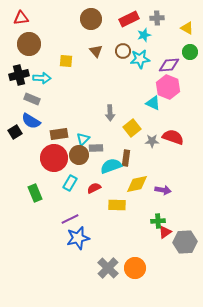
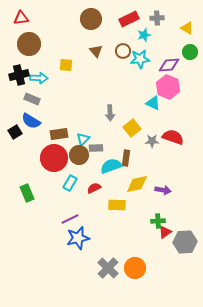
yellow square at (66, 61): moved 4 px down
cyan arrow at (42, 78): moved 3 px left
green rectangle at (35, 193): moved 8 px left
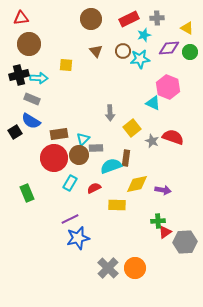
purple diamond at (169, 65): moved 17 px up
gray star at (152, 141): rotated 24 degrees clockwise
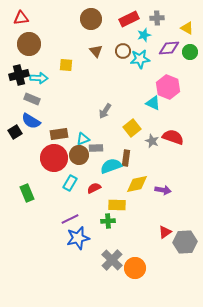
gray arrow at (110, 113): moved 5 px left, 2 px up; rotated 35 degrees clockwise
cyan triangle at (83, 139): rotated 24 degrees clockwise
green cross at (158, 221): moved 50 px left
gray cross at (108, 268): moved 4 px right, 8 px up
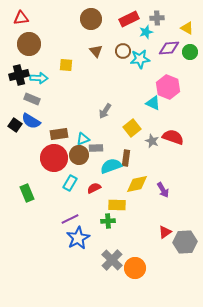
cyan star at (144, 35): moved 2 px right, 3 px up
black square at (15, 132): moved 7 px up; rotated 24 degrees counterclockwise
purple arrow at (163, 190): rotated 49 degrees clockwise
blue star at (78, 238): rotated 15 degrees counterclockwise
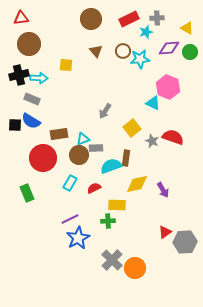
black square at (15, 125): rotated 32 degrees counterclockwise
red circle at (54, 158): moved 11 px left
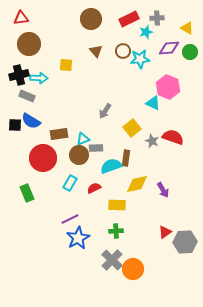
gray rectangle at (32, 99): moved 5 px left, 3 px up
green cross at (108, 221): moved 8 px right, 10 px down
orange circle at (135, 268): moved 2 px left, 1 px down
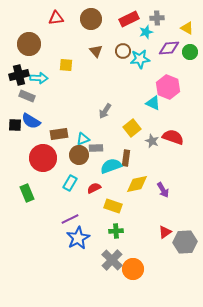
red triangle at (21, 18): moved 35 px right
yellow rectangle at (117, 205): moved 4 px left, 1 px down; rotated 18 degrees clockwise
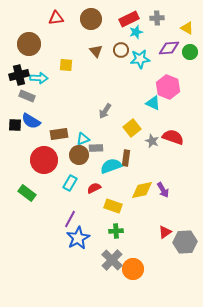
cyan star at (146, 32): moved 10 px left
brown circle at (123, 51): moved 2 px left, 1 px up
red circle at (43, 158): moved 1 px right, 2 px down
yellow diamond at (137, 184): moved 5 px right, 6 px down
green rectangle at (27, 193): rotated 30 degrees counterclockwise
purple line at (70, 219): rotated 36 degrees counterclockwise
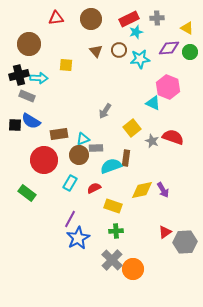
brown circle at (121, 50): moved 2 px left
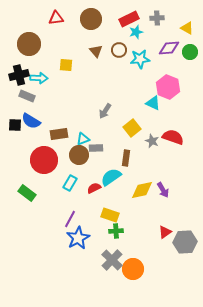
cyan semicircle at (111, 166): moved 11 px down; rotated 15 degrees counterclockwise
yellow rectangle at (113, 206): moved 3 px left, 9 px down
